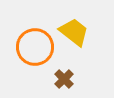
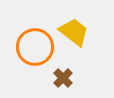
brown cross: moved 1 px left, 1 px up
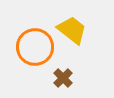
yellow trapezoid: moved 2 px left, 2 px up
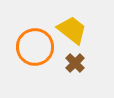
brown cross: moved 12 px right, 15 px up
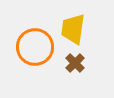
yellow trapezoid: moved 1 px right, 1 px up; rotated 120 degrees counterclockwise
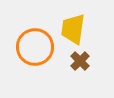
brown cross: moved 5 px right, 2 px up
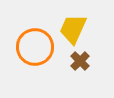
yellow trapezoid: rotated 16 degrees clockwise
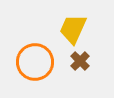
orange circle: moved 15 px down
